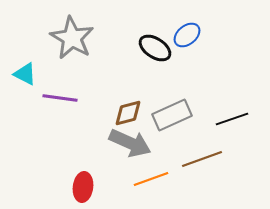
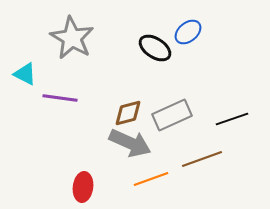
blue ellipse: moved 1 px right, 3 px up
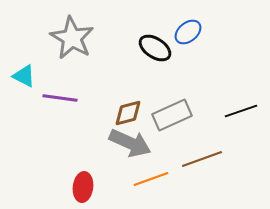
cyan triangle: moved 1 px left, 2 px down
black line: moved 9 px right, 8 px up
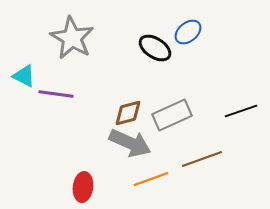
purple line: moved 4 px left, 4 px up
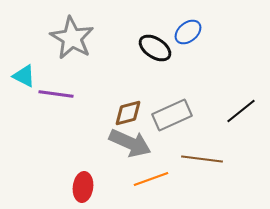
black line: rotated 20 degrees counterclockwise
brown line: rotated 27 degrees clockwise
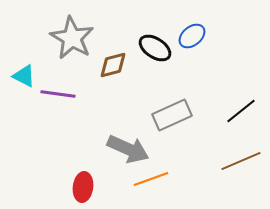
blue ellipse: moved 4 px right, 4 px down
purple line: moved 2 px right
brown diamond: moved 15 px left, 48 px up
gray arrow: moved 2 px left, 6 px down
brown line: moved 39 px right, 2 px down; rotated 30 degrees counterclockwise
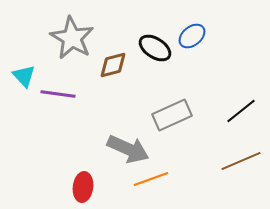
cyan triangle: rotated 20 degrees clockwise
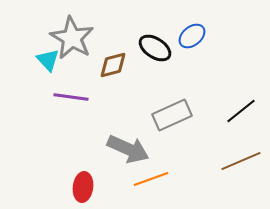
cyan triangle: moved 24 px right, 16 px up
purple line: moved 13 px right, 3 px down
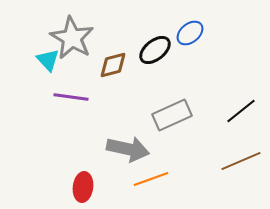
blue ellipse: moved 2 px left, 3 px up
black ellipse: moved 2 px down; rotated 72 degrees counterclockwise
gray arrow: rotated 12 degrees counterclockwise
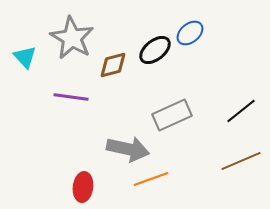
cyan triangle: moved 23 px left, 3 px up
